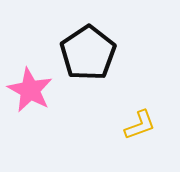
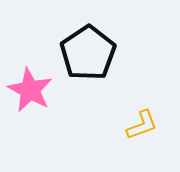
yellow L-shape: moved 2 px right
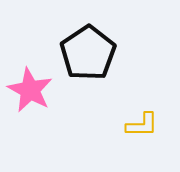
yellow L-shape: rotated 20 degrees clockwise
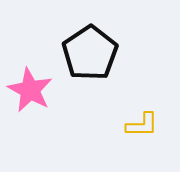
black pentagon: moved 2 px right
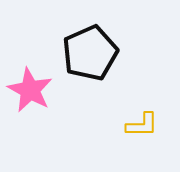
black pentagon: rotated 10 degrees clockwise
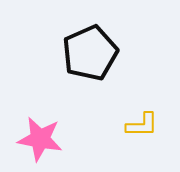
pink star: moved 10 px right, 49 px down; rotated 18 degrees counterclockwise
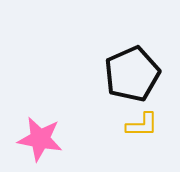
black pentagon: moved 42 px right, 21 px down
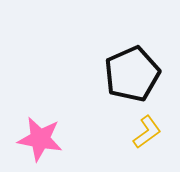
yellow L-shape: moved 5 px right, 7 px down; rotated 36 degrees counterclockwise
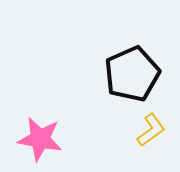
yellow L-shape: moved 4 px right, 2 px up
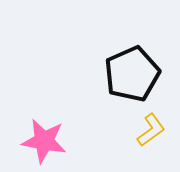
pink star: moved 4 px right, 2 px down
